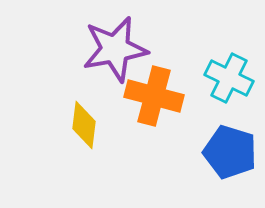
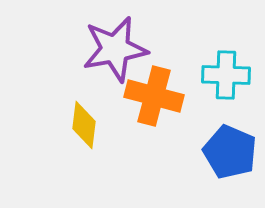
cyan cross: moved 3 px left, 3 px up; rotated 24 degrees counterclockwise
blue pentagon: rotated 6 degrees clockwise
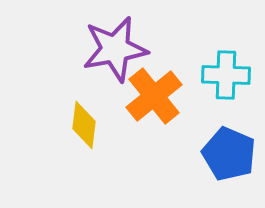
orange cross: rotated 36 degrees clockwise
blue pentagon: moved 1 px left, 2 px down
